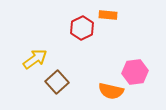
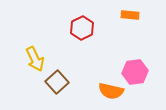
orange rectangle: moved 22 px right
yellow arrow: rotated 100 degrees clockwise
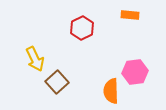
orange semicircle: rotated 75 degrees clockwise
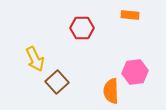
red hexagon: rotated 25 degrees clockwise
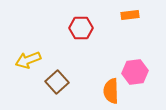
orange rectangle: rotated 12 degrees counterclockwise
red hexagon: moved 1 px left
yellow arrow: moved 7 px left, 1 px down; rotated 95 degrees clockwise
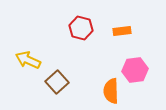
orange rectangle: moved 8 px left, 16 px down
red hexagon: rotated 15 degrees clockwise
yellow arrow: rotated 45 degrees clockwise
pink hexagon: moved 2 px up
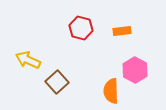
pink hexagon: rotated 25 degrees counterclockwise
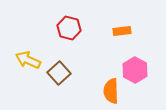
red hexagon: moved 12 px left
brown square: moved 2 px right, 9 px up
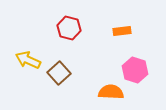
pink hexagon: rotated 10 degrees counterclockwise
orange semicircle: moved 1 px down; rotated 95 degrees clockwise
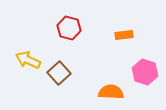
orange rectangle: moved 2 px right, 4 px down
pink hexagon: moved 10 px right, 2 px down
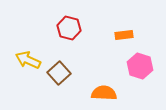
pink hexagon: moved 5 px left, 6 px up
orange semicircle: moved 7 px left, 1 px down
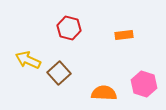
pink hexagon: moved 4 px right, 18 px down
